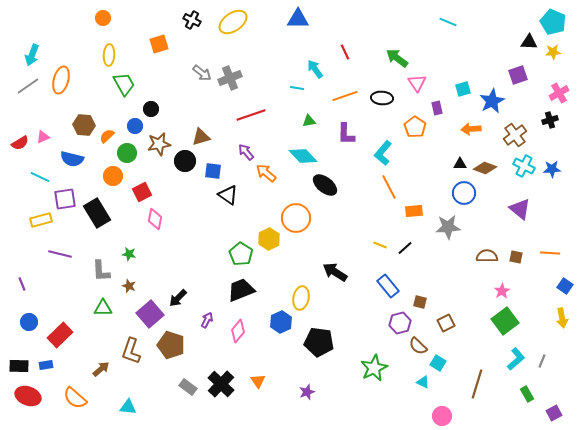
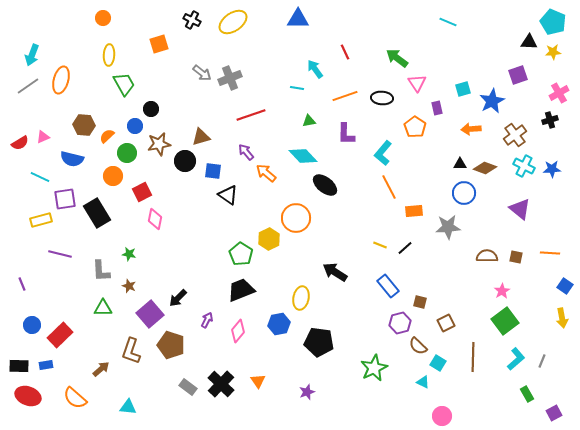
blue circle at (29, 322): moved 3 px right, 3 px down
blue hexagon at (281, 322): moved 2 px left, 2 px down; rotated 15 degrees clockwise
brown line at (477, 384): moved 4 px left, 27 px up; rotated 16 degrees counterclockwise
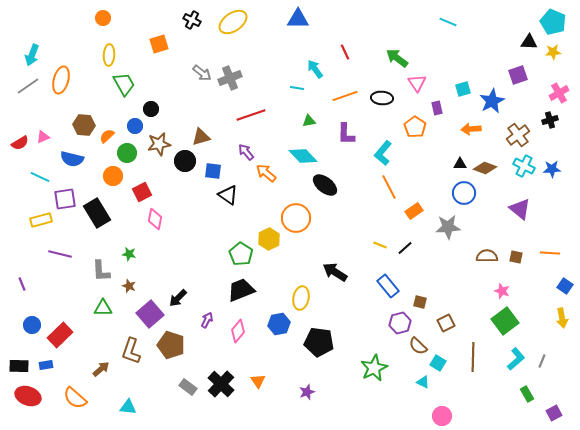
brown cross at (515, 135): moved 3 px right
orange rectangle at (414, 211): rotated 30 degrees counterclockwise
pink star at (502, 291): rotated 21 degrees counterclockwise
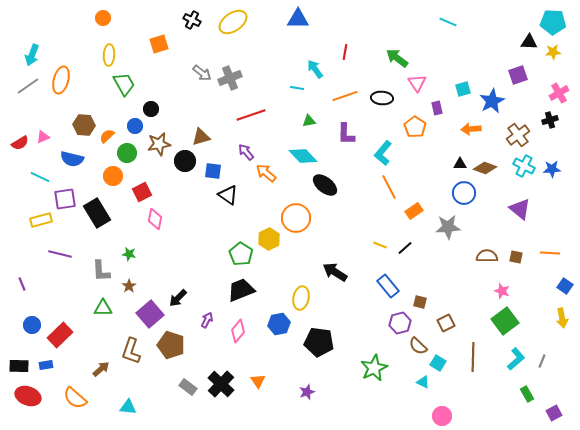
cyan pentagon at (553, 22): rotated 20 degrees counterclockwise
red line at (345, 52): rotated 35 degrees clockwise
brown star at (129, 286): rotated 16 degrees clockwise
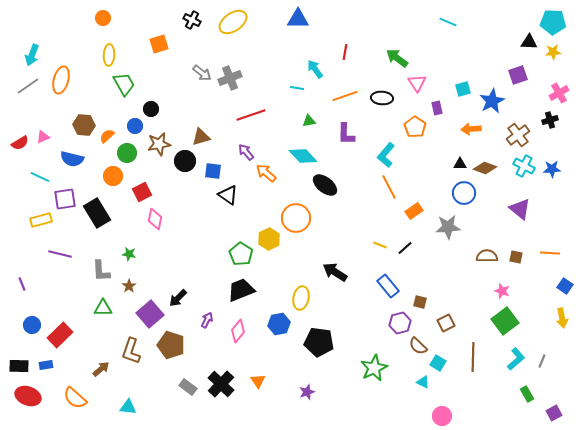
cyan L-shape at (383, 153): moved 3 px right, 2 px down
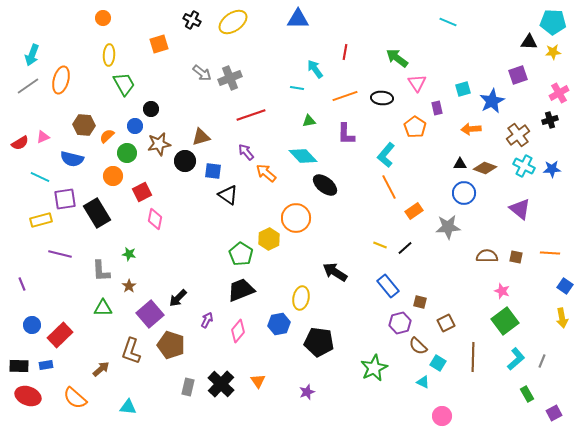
gray rectangle at (188, 387): rotated 66 degrees clockwise
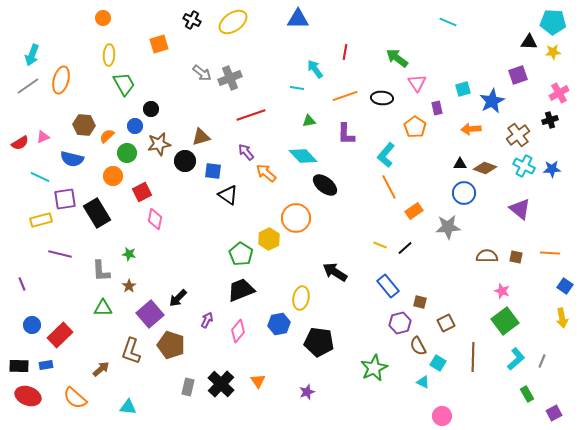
brown semicircle at (418, 346): rotated 18 degrees clockwise
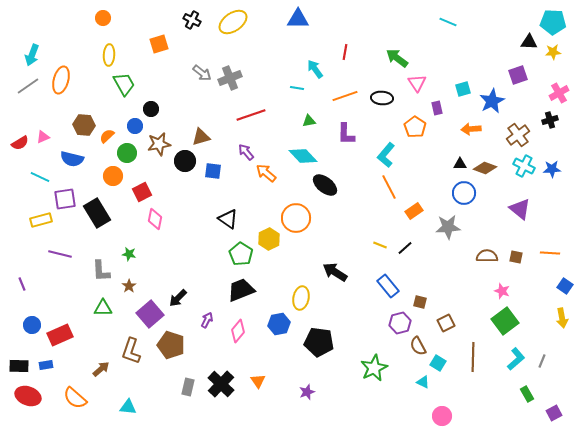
black triangle at (228, 195): moved 24 px down
red rectangle at (60, 335): rotated 20 degrees clockwise
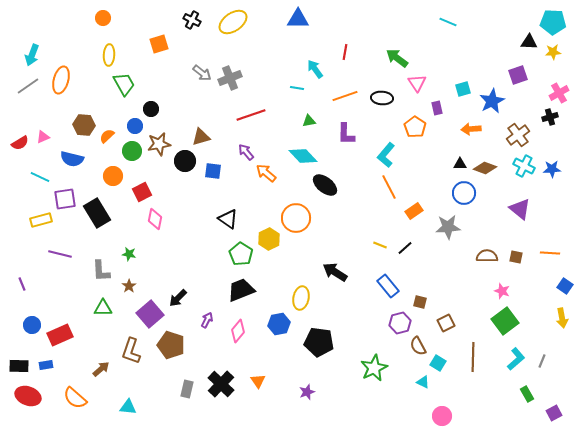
black cross at (550, 120): moved 3 px up
green circle at (127, 153): moved 5 px right, 2 px up
gray rectangle at (188, 387): moved 1 px left, 2 px down
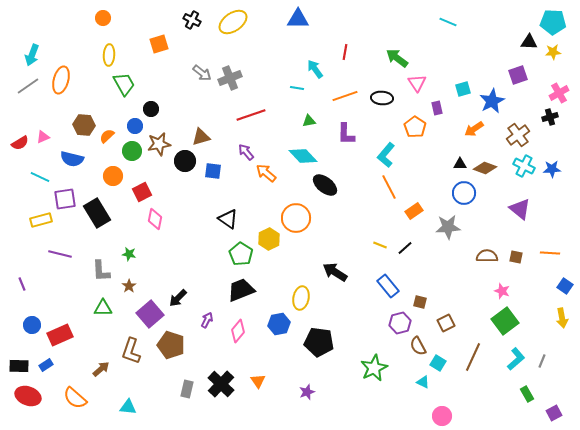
orange arrow at (471, 129): moved 3 px right; rotated 30 degrees counterclockwise
brown line at (473, 357): rotated 24 degrees clockwise
blue rectangle at (46, 365): rotated 24 degrees counterclockwise
